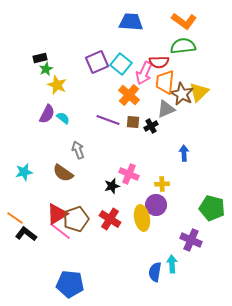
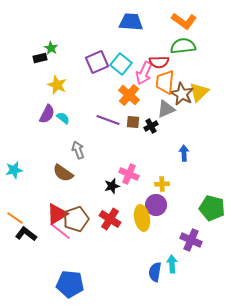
green star: moved 5 px right, 21 px up; rotated 16 degrees counterclockwise
cyan star: moved 10 px left, 2 px up
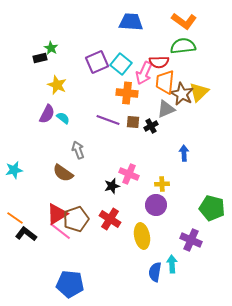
orange cross: moved 2 px left, 2 px up; rotated 35 degrees counterclockwise
yellow ellipse: moved 18 px down
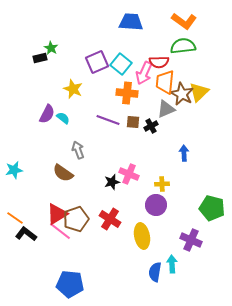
yellow star: moved 16 px right, 4 px down
black star: moved 4 px up
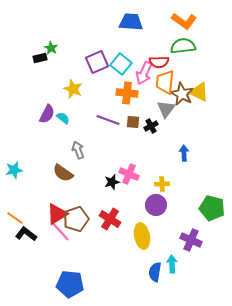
yellow triangle: rotated 50 degrees counterclockwise
gray triangle: rotated 30 degrees counterclockwise
pink line: rotated 10 degrees clockwise
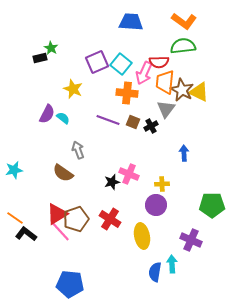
brown star: moved 4 px up
brown square: rotated 16 degrees clockwise
green pentagon: moved 3 px up; rotated 15 degrees counterclockwise
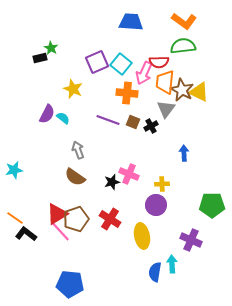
brown semicircle: moved 12 px right, 4 px down
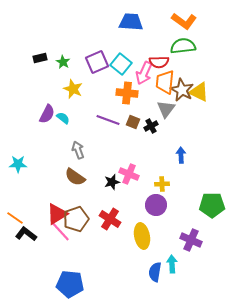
green star: moved 12 px right, 14 px down
blue arrow: moved 3 px left, 2 px down
cyan star: moved 4 px right, 6 px up; rotated 12 degrees clockwise
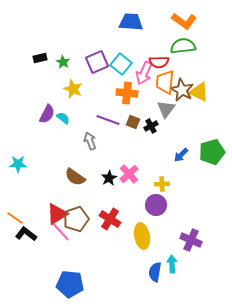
gray arrow: moved 12 px right, 9 px up
blue arrow: rotated 133 degrees counterclockwise
pink cross: rotated 24 degrees clockwise
black star: moved 3 px left, 4 px up; rotated 14 degrees counterclockwise
green pentagon: moved 53 px up; rotated 15 degrees counterclockwise
